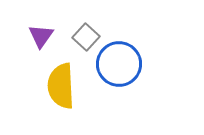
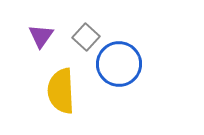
yellow semicircle: moved 5 px down
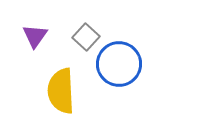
purple triangle: moved 6 px left
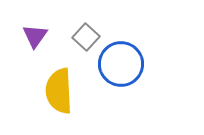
blue circle: moved 2 px right
yellow semicircle: moved 2 px left
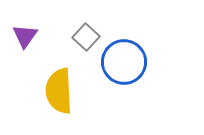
purple triangle: moved 10 px left
blue circle: moved 3 px right, 2 px up
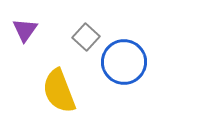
purple triangle: moved 6 px up
yellow semicircle: rotated 18 degrees counterclockwise
